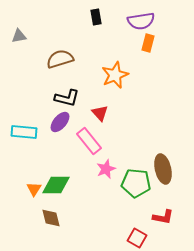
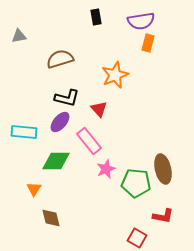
red triangle: moved 1 px left, 4 px up
green diamond: moved 24 px up
red L-shape: moved 1 px up
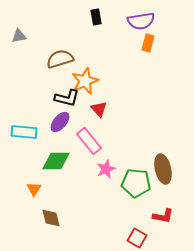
orange star: moved 30 px left, 6 px down
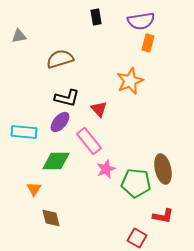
orange star: moved 45 px right
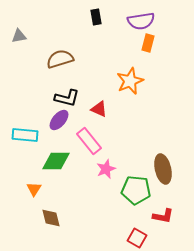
red triangle: rotated 24 degrees counterclockwise
purple ellipse: moved 1 px left, 2 px up
cyan rectangle: moved 1 px right, 3 px down
green pentagon: moved 7 px down
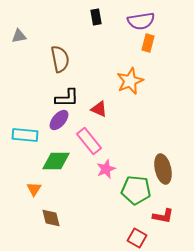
brown semicircle: rotated 96 degrees clockwise
black L-shape: rotated 15 degrees counterclockwise
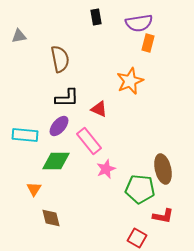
purple semicircle: moved 2 px left, 2 px down
purple ellipse: moved 6 px down
green pentagon: moved 4 px right, 1 px up
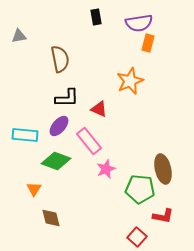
green diamond: rotated 20 degrees clockwise
red square: moved 1 px up; rotated 12 degrees clockwise
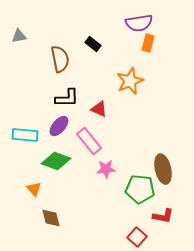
black rectangle: moved 3 px left, 27 px down; rotated 42 degrees counterclockwise
pink star: rotated 18 degrees clockwise
orange triangle: rotated 14 degrees counterclockwise
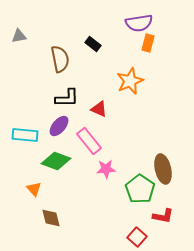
green pentagon: rotated 28 degrees clockwise
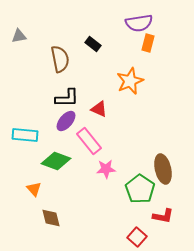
purple ellipse: moved 7 px right, 5 px up
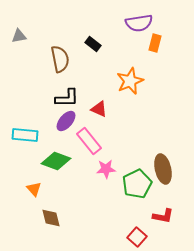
orange rectangle: moved 7 px right
green pentagon: moved 3 px left, 5 px up; rotated 12 degrees clockwise
